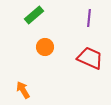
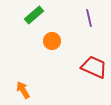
purple line: rotated 18 degrees counterclockwise
orange circle: moved 7 px right, 6 px up
red trapezoid: moved 4 px right, 9 px down
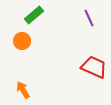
purple line: rotated 12 degrees counterclockwise
orange circle: moved 30 px left
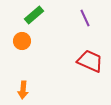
purple line: moved 4 px left
red trapezoid: moved 4 px left, 6 px up
orange arrow: rotated 144 degrees counterclockwise
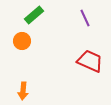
orange arrow: moved 1 px down
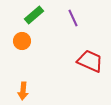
purple line: moved 12 px left
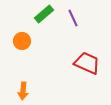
green rectangle: moved 10 px right, 1 px up
red trapezoid: moved 3 px left, 2 px down
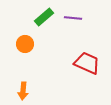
green rectangle: moved 3 px down
purple line: rotated 60 degrees counterclockwise
orange circle: moved 3 px right, 3 px down
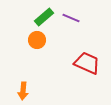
purple line: moved 2 px left; rotated 18 degrees clockwise
orange circle: moved 12 px right, 4 px up
